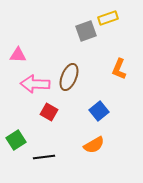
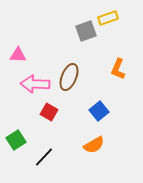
orange L-shape: moved 1 px left
black line: rotated 40 degrees counterclockwise
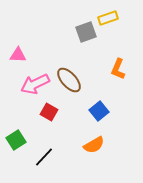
gray square: moved 1 px down
brown ellipse: moved 3 px down; rotated 64 degrees counterclockwise
pink arrow: rotated 28 degrees counterclockwise
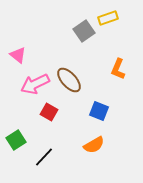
gray square: moved 2 px left, 1 px up; rotated 15 degrees counterclockwise
pink triangle: rotated 36 degrees clockwise
blue square: rotated 30 degrees counterclockwise
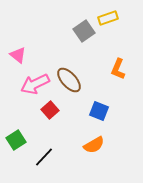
red square: moved 1 px right, 2 px up; rotated 18 degrees clockwise
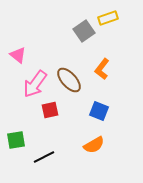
orange L-shape: moved 16 px left; rotated 15 degrees clockwise
pink arrow: rotated 28 degrees counterclockwise
red square: rotated 30 degrees clockwise
green square: rotated 24 degrees clockwise
black line: rotated 20 degrees clockwise
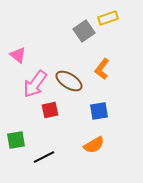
brown ellipse: moved 1 px down; rotated 16 degrees counterclockwise
blue square: rotated 30 degrees counterclockwise
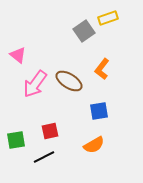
red square: moved 21 px down
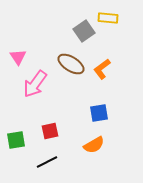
yellow rectangle: rotated 24 degrees clockwise
pink triangle: moved 2 px down; rotated 18 degrees clockwise
orange L-shape: rotated 15 degrees clockwise
brown ellipse: moved 2 px right, 17 px up
blue square: moved 2 px down
black line: moved 3 px right, 5 px down
